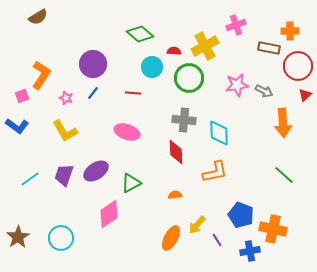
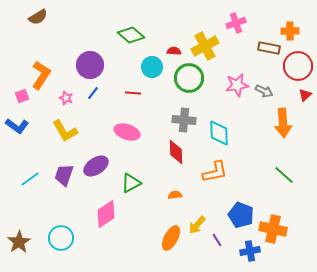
pink cross at (236, 25): moved 2 px up
green diamond at (140, 34): moved 9 px left, 1 px down
purple circle at (93, 64): moved 3 px left, 1 px down
purple ellipse at (96, 171): moved 5 px up
pink diamond at (109, 214): moved 3 px left
brown star at (18, 237): moved 1 px right, 5 px down
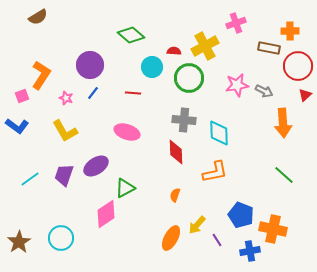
green triangle at (131, 183): moved 6 px left, 5 px down
orange semicircle at (175, 195): rotated 64 degrees counterclockwise
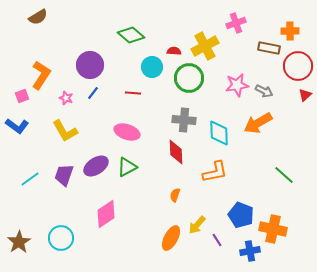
orange arrow at (283, 123): moved 25 px left; rotated 64 degrees clockwise
green triangle at (125, 188): moved 2 px right, 21 px up
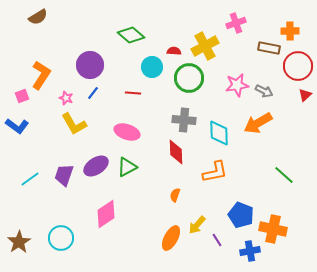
yellow L-shape at (65, 131): moved 9 px right, 7 px up
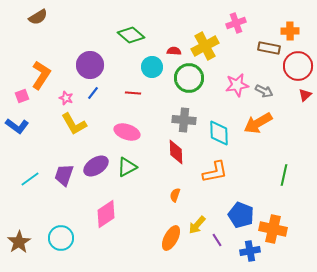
green line at (284, 175): rotated 60 degrees clockwise
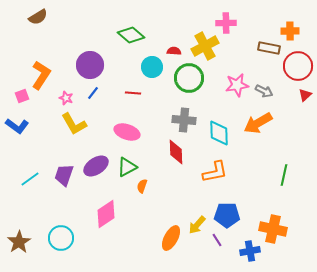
pink cross at (236, 23): moved 10 px left; rotated 18 degrees clockwise
orange semicircle at (175, 195): moved 33 px left, 9 px up
blue pentagon at (241, 215): moved 14 px left; rotated 20 degrees counterclockwise
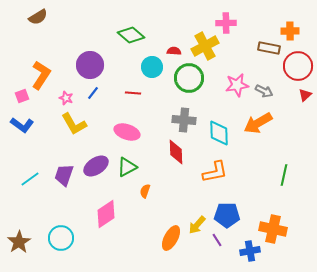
blue L-shape at (17, 126): moved 5 px right, 1 px up
orange semicircle at (142, 186): moved 3 px right, 5 px down
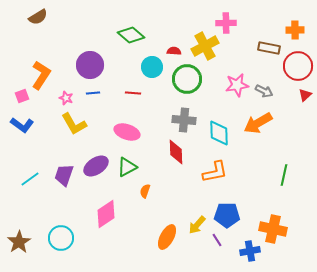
orange cross at (290, 31): moved 5 px right, 1 px up
green circle at (189, 78): moved 2 px left, 1 px down
blue line at (93, 93): rotated 48 degrees clockwise
orange ellipse at (171, 238): moved 4 px left, 1 px up
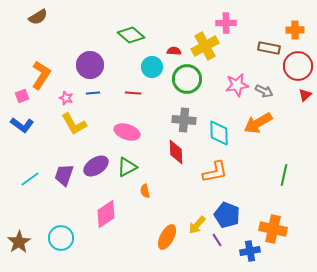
orange semicircle at (145, 191): rotated 32 degrees counterclockwise
blue pentagon at (227, 215): rotated 20 degrees clockwise
